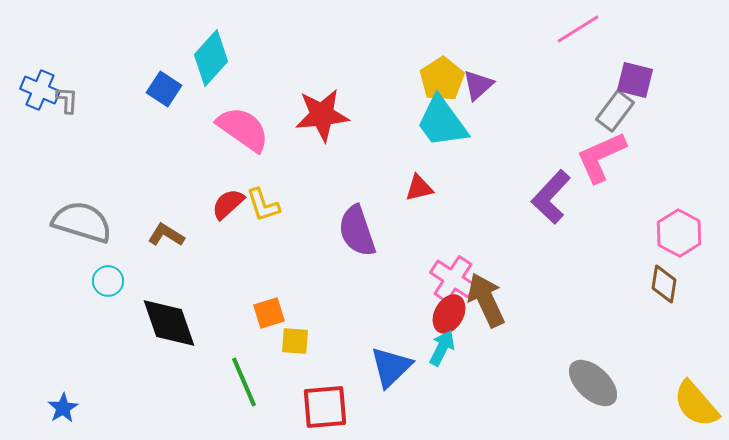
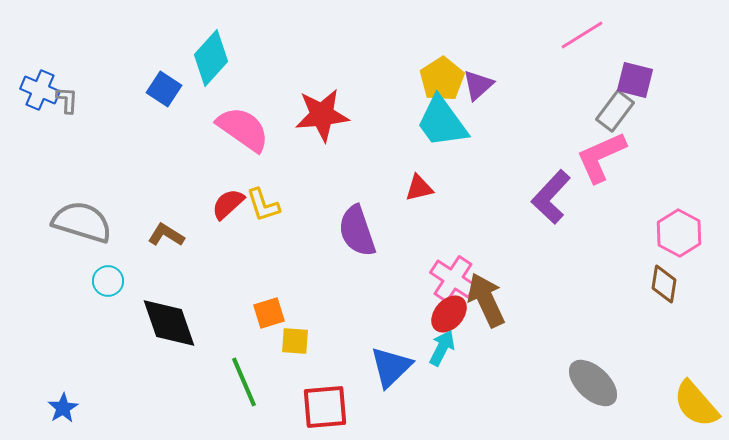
pink line: moved 4 px right, 6 px down
red ellipse: rotated 12 degrees clockwise
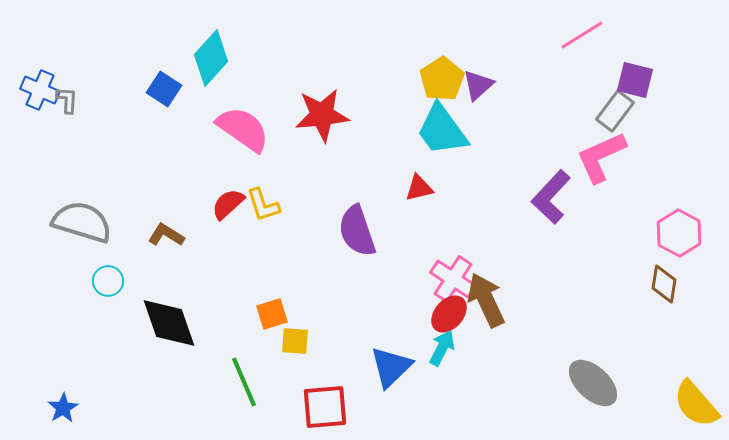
cyan trapezoid: moved 8 px down
orange square: moved 3 px right, 1 px down
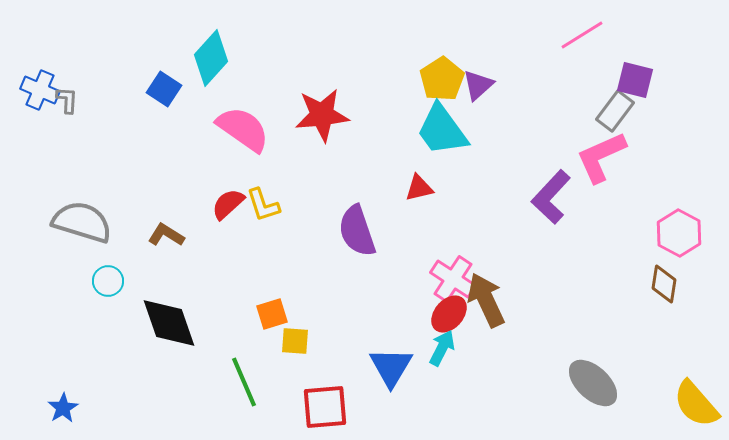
blue triangle: rotated 15 degrees counterclockwise
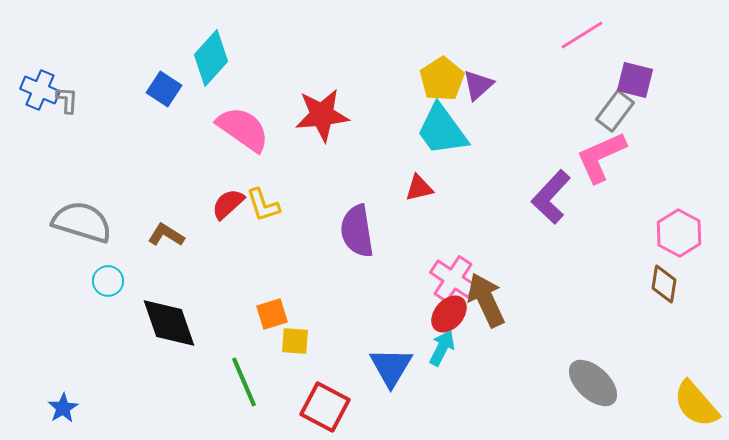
purple semicircle: rotated 10 degrees clockwise
red square: rotated 33 degrees clockwise
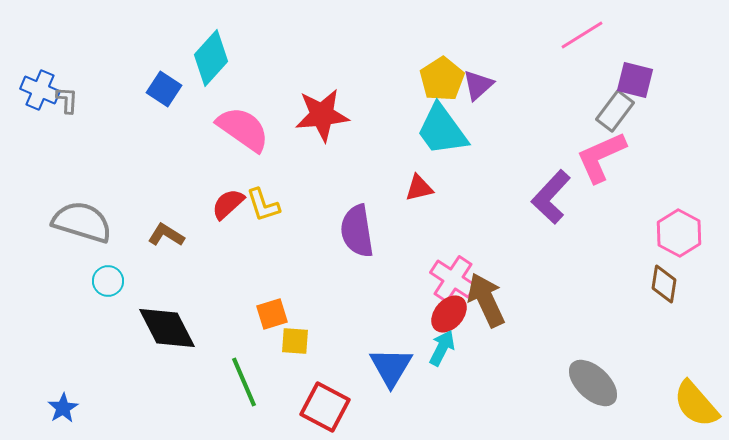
black diamond: moved 2 px left, 5 px down; rotated 8 degrees counterclockwise
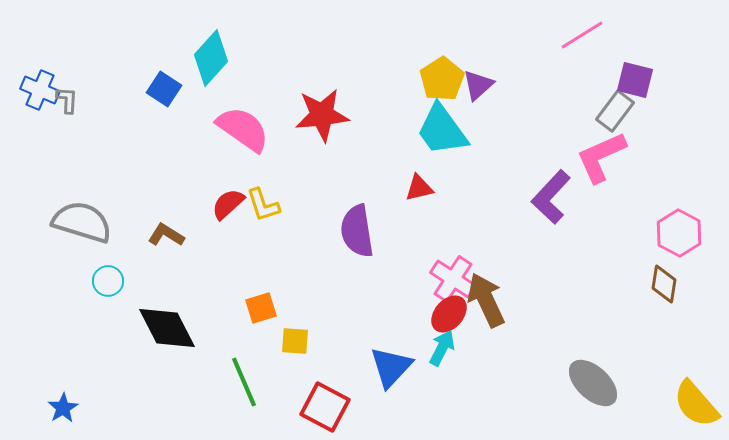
orange square: moved 11 px left, 6 px up
blue triangle: rotated 12 degrees clockwise
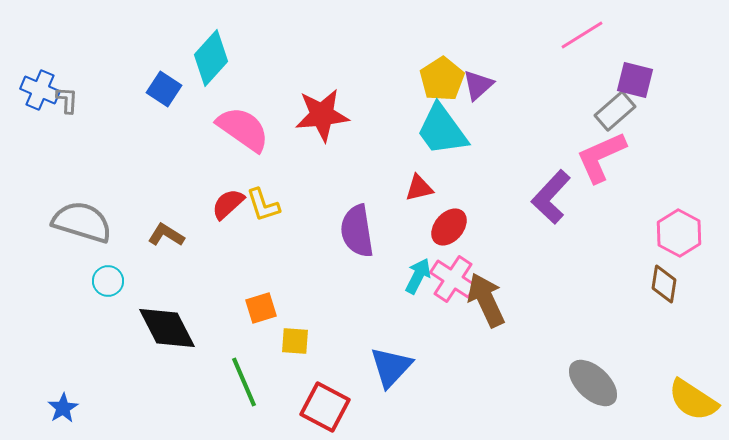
gray rectangle: rotated 12 degrees clockwise
red ellipse: moved 87 px up
cyan arrow: moved 24 px left, 72 px up
yellow semicircle: moved 3 px left, 4 px up; rotated 16 degrees counterclockwise
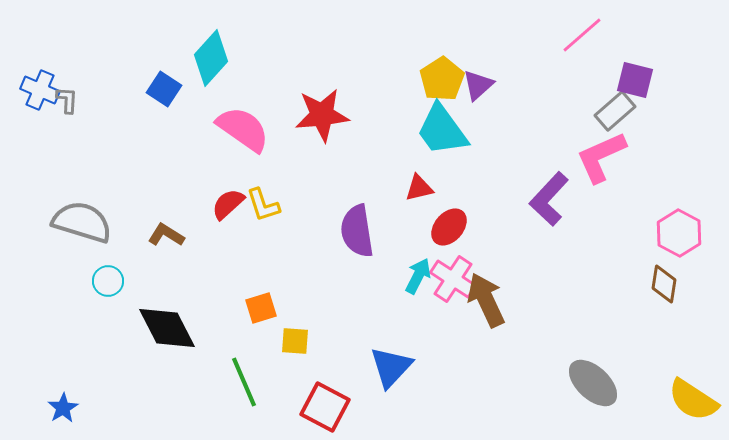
pink line: rotated 9 degrees counterclockwise
purple L-shape: moved 2 px left, 2 px down
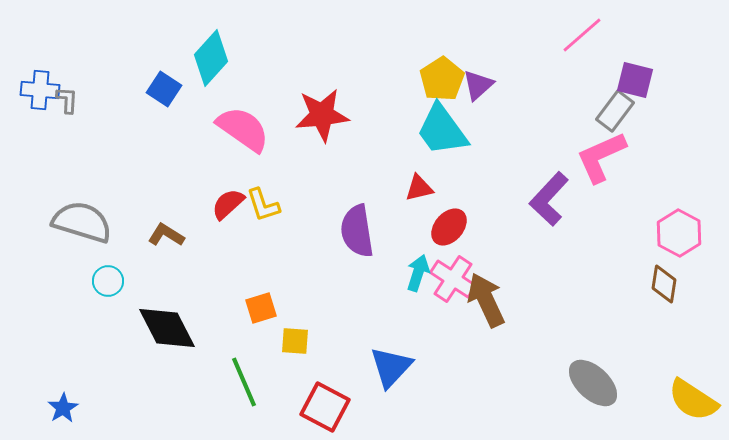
blue cross: rotated 18 degrees counterclockwise
gray rectangle: rotated 12 degrees counterclockwise
cyan arrow: moved 3 px up; rotated 9 degrees counterclockwise
